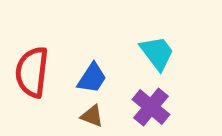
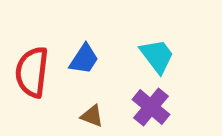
cyan trapezoid: moved 3 px down
blue trapezoid: moved 8 px left, 19 px up
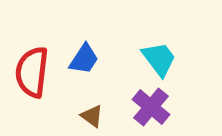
cyan trapezoid: moved 2 px right, 3 px down
brown triangle: rotated 15 degrees clockwise
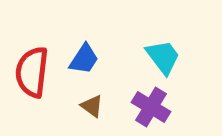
cyan trapezoid: moved 4 px right, 2 px up
purple cross: rotated 9 degrees counterclockwise
brown triangle: moved 10 px up
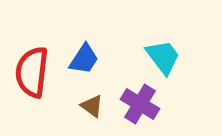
purple cross: moved 11 px left, 3 px up
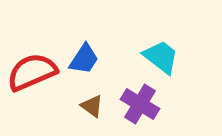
cyan trapezoid: moved 2 px left; rotated 15 degrees counterclockwise
red semicircle: rotated 60 degrees clockwise
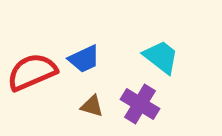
blue trapezoid: rotated 32 degrees clockwise
brown triangle: rotated 20 degrees counterclockwise
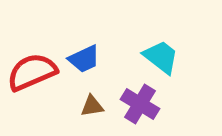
brown triangle: rotated 25 degrees counterclockwise
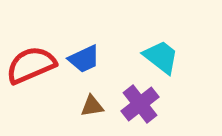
red semicircle: moved 1 px left, 7 px up
purple cross: rotated 21 degrees clockwise
